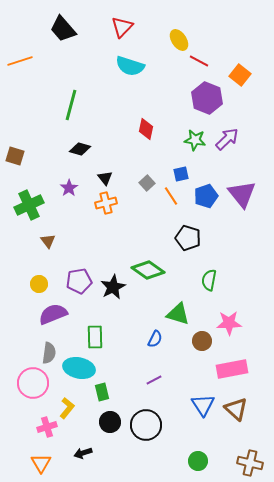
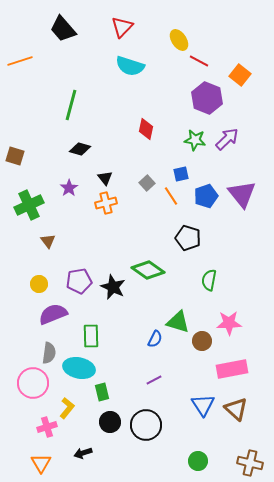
black star at (113, 287): rotated 20 degrees counterclockwise
green triangle at (178, 314): moved 8 px down
green rectangle at (95, 337): moved 4 px left, 1 px up
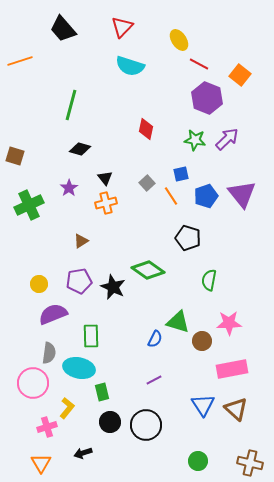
red line at (199, 61): moved 3 px down
brown triangle at (48, 241): moved 33 px right; rotated 35 degrees clockwise
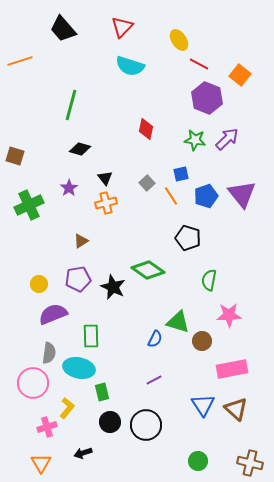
purple pentagon at (79, 281): moved 1 px left, 2 px up
pink star at (229, 323): moved 8 px up
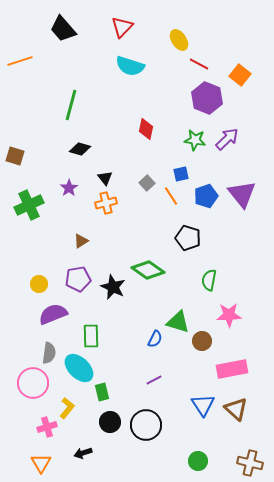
cyan ellipse at (79, 368): rotated 32 degrees clockwise
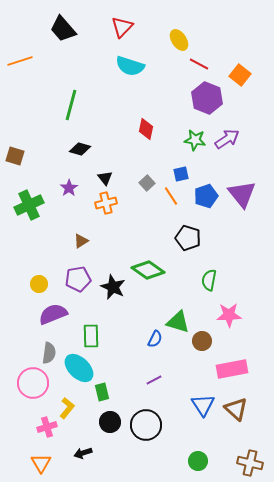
purple arrow at (227, 139): rotated 10 degrees clockwise
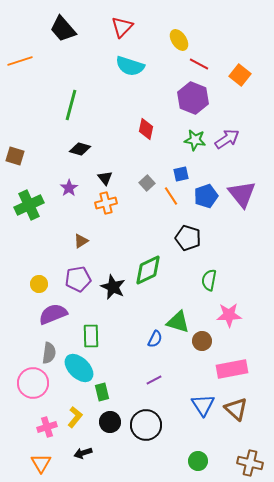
purple hexagon at (207, 98): moved 14 px left
green diamond at (148, 270): rotated 60 degrees counterclockwise
yellow L-shape at (67, 408): moved 8 px right, 9 px down
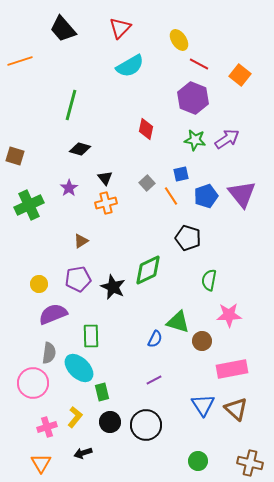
red triangle at (122, 27): moved 2 px left, 1 px down
cyan semicircle at (130, 66): rotated 48 degrees counterclockwise
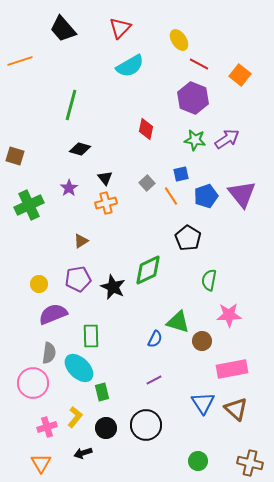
black pentagon at (188, 238): rotated 15 degrees clockwise
blue triangle at (203, 405): moved 2 px up
black circle at (110, 422): moved 4 px left, 6 px down
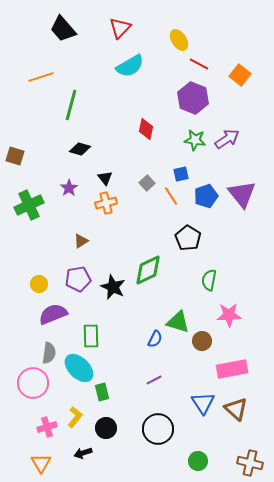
orange line at (20, 61): moved 21 px right, 16 px down
black circle at (146, 425): moved 12 px right, 4 px down
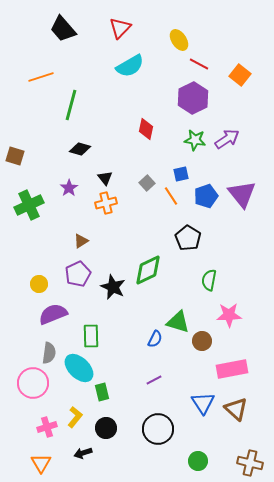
purple hexagon at (193, 98): rotated 12 degrees clockwise
purple pentagon at (78, 279): moved 5 px up; rotated 15 degrees counterclockwise
